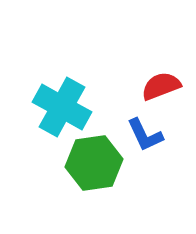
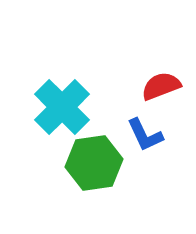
cyan cross: rotated 16 degrees clockwise
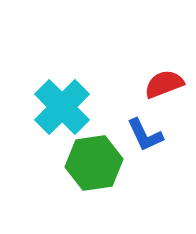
red semicircle: moved 3 px right, 2 px up
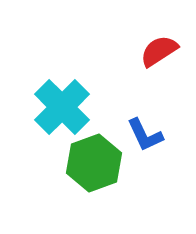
red semicircle: moved 5 px left, 33 px up; rotated 12 degrees counterclockwise
green hexagon: rotated 12 degrees counterclockwise
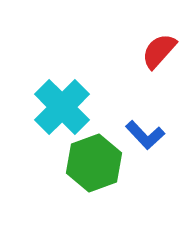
red semicircle: rotated 15 degrees counterclockwise
blue L-shape: rotated 18 degrees counterclockwise
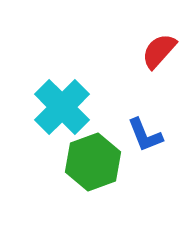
blue L-shape: rotated 21 degrees clockwise
green hexagon: moved 1 px left, 1 px up
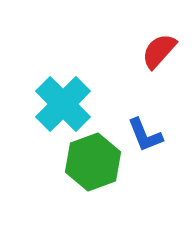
cyan cross: moved 1 px right, 3 px up
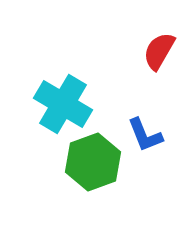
red semicircle: rotated 12 degrees counterclockwise
cyan cross: rotated 14 degrees counterclockwise
